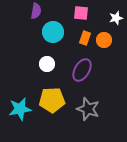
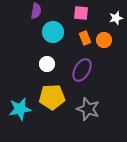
orange rectangle: rotated 40 degrees counterclockwise
yellow pentagon: moved 3 px up
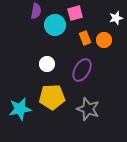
pink square: moved 6 px left; rotated 21 degrees counterclockwise
cyan circle: moved 2 px right, 7 px up
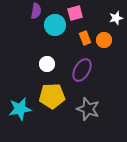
yellow pentagon: moved 1 px up
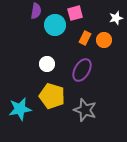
orange rectangle: rotated 48 degrees clockwise
yellow pentagon: rotated 20 degrees clockwise
gray star: moved 3 px left, 1 px down
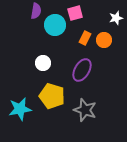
white circle: moved 4 px left, 1 px up
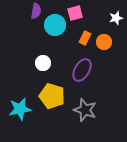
orange circle: moved 2 px down
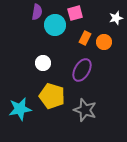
purple semicircle: moved 1 px right, 1 px down
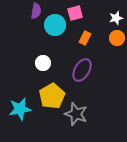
purple semicircle: moved 1 px left, 1 px up
orange circle: moved 13 px right, 4 px up
yellow pentagon: rotated 25 degrees clockwise
gray star: moved 9 px left, 4 px down
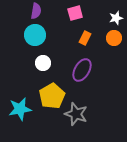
cyan circle: moved 20 px left, 10 px down
orange circle: moved 3 px left
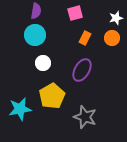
orange circle: moved 2 px left
gray star: moved 9 px right, 3 px down
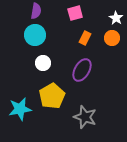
white star: rotated 24 degrees counterclockwise
